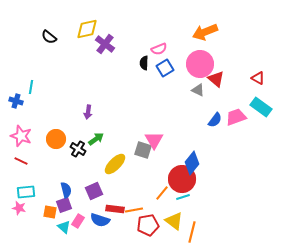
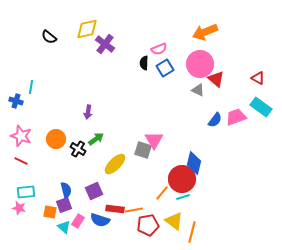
blue diamond at (192, 163): moved 2 px right; rotated 25 degrees counterclockwise
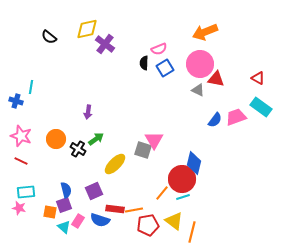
red triangle at (216, 79): rotated 30 degrees counterclockwise
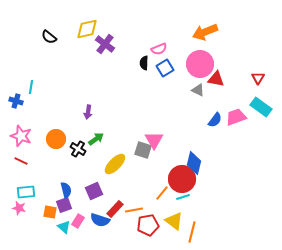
red triangle at (258, 78): rotated 32 degrees clockwise
red rectangle at (115, 209): rotated 54 degrees counterclockwise
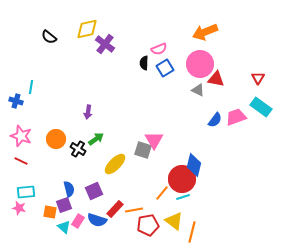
blue diamond at (194, 163): moved 2 px down
blue semicircle at (66, 190): moved 3 px right, 1 px up
blue semicircle at (100, 220): moved 3 px left
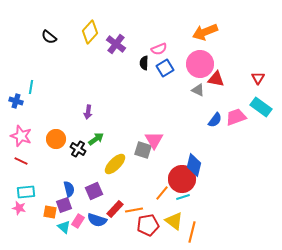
yellow diamond at (87, 29): moved 3 px right, 3 px down; rotated 35 degrees counterclockwise
purple cross at (105, 44): moved 11 px right
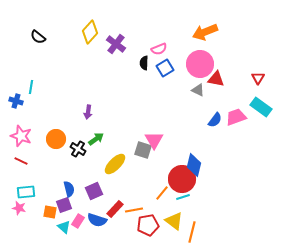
black semicircle at (49, 37): moved 11 px left
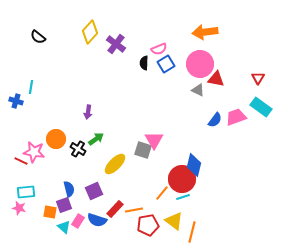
orange arrow at (205, 32): rotated 15 degrees clockwise
blue square at (165, 68): moved 1 px right, 4 px up
pink star at (21, 136): moved 13 px right, 16 px down; rotated 10 degrees counterclockwise
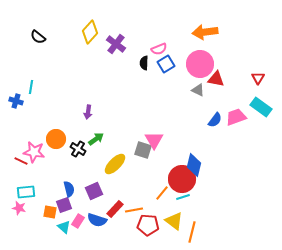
red pentagon at (148, 225): rotated 15 degrees clockwise
